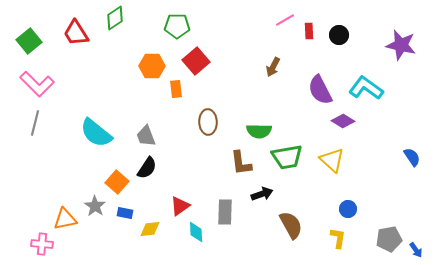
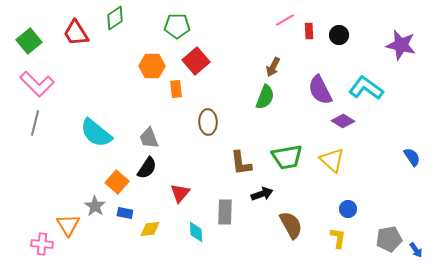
green semicircle at (259, 131): moved 6 px right, 34 px up; rotated 70 degrees counterclockwise
gray trapezoid at (146, 136): moved 3 px right, 2 px down
red triangle at (180, 206): moved 13 px up; rotated 15 degrees counterclockwise
orange triangle at (65, 219): moved 3 px right, 6 px down; rotated 50 degrees counterclockwise
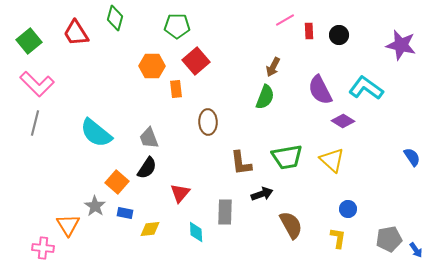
green diamond at (115, 18): rotated 40 degrees counterclockwise
pink cross at (42, 244): moved 1 px right, 4 px down
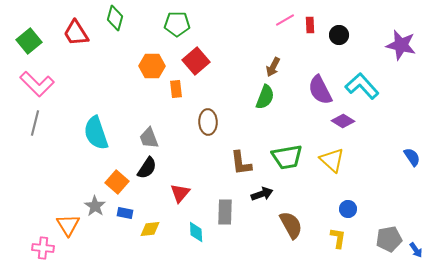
green pentagon at (177, 26): moved 2 px up
red rectangle at (309, 31): moved 1 px right, 6 px up
cyan L-shape at (366, 88): moved 4 px left, 2 px up; rotated 12 degrees clockwise
cyan semicircle at (96, 133): rotated 32 degrees clockwise
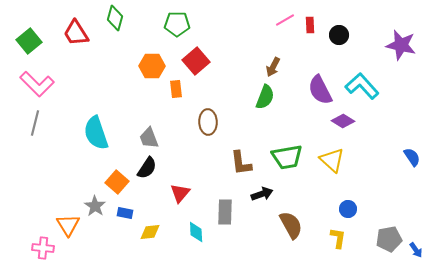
yellow diamond at (150, 229): moved 3 px down
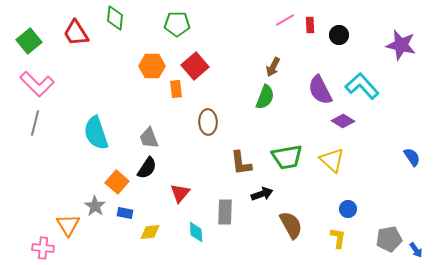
green diamond at (115, 18): rotated 10 degrees counterclockwise
red square at (196, 61): moved 1 px left, 5 px down
